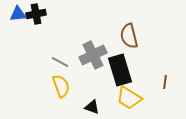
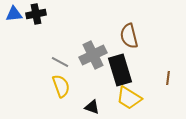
blue triangle: moved 4 px left
brown line: moved 3 px right, 4 px up
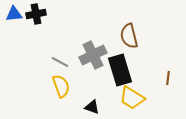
yellow trapezoid: moved 3 px right
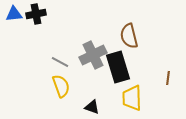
black rectangle: moved 2 px left, 3 px up
yellow trapezoid: rotated 56 degrees clockwise
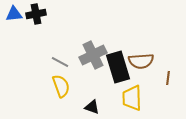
brown semicircle: moved 12 px right, 25 px down; rotated 80 degrees counterclockwise
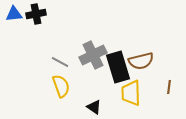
brown semicircle: rotated 10 degrees counterclockwise
brown line: moved 1 px right, 9 px down
yellow trapezoid: moved 1 px left, 5 px up
black triangle: moved 2 px right; rotated 14 degrees clockwise
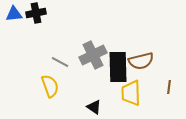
black cross: moved 1 px up
black rectangle: rotated 16 degrees clockwise
yellow semicircle: moved 11 px left
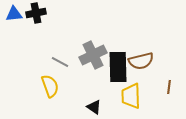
yellow trapezoid: moved 3 px down
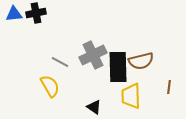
yellow semicircle: rotated 10 degrees counterclockwise
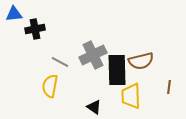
black cross: moved 1 px left, 16 px down
black rectangle: moved 1 px left, 3 px down
yellow semicircle: rotated 140 degrees counterclockwise
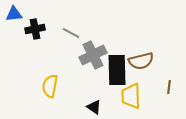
gray line: moved 11 px right, 29 px up
